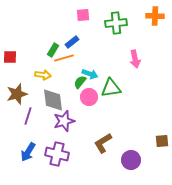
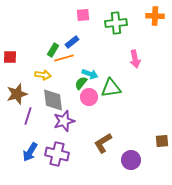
green semicircle: moved 1 px right, 1 px down
blue arrow: moved 2 px right
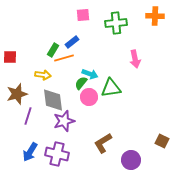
brown square: rotated 32 degrees clockwise
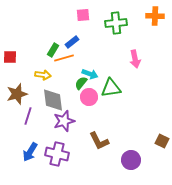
brown L-shape: moved 4 px left, 2 px up; rotated 85 degrees counterclockwise
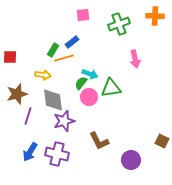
green cross: moved 3 px right, 1 px down; rotated 15 degrees counterclockwise
